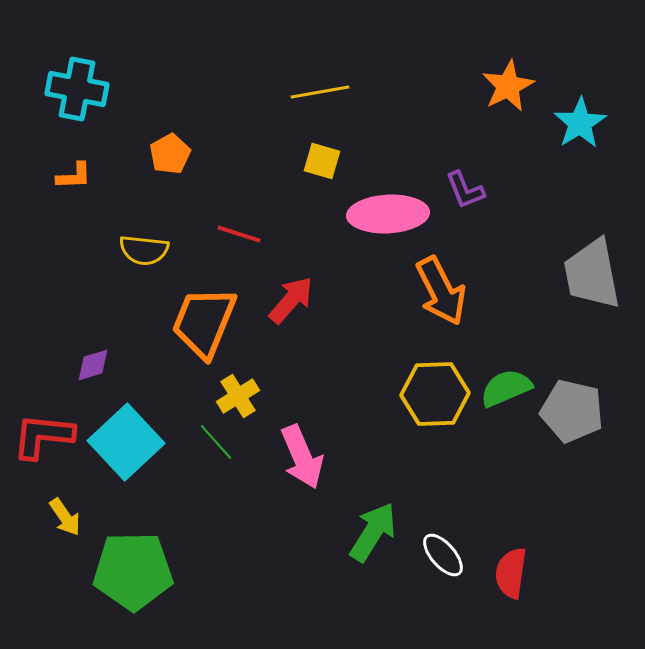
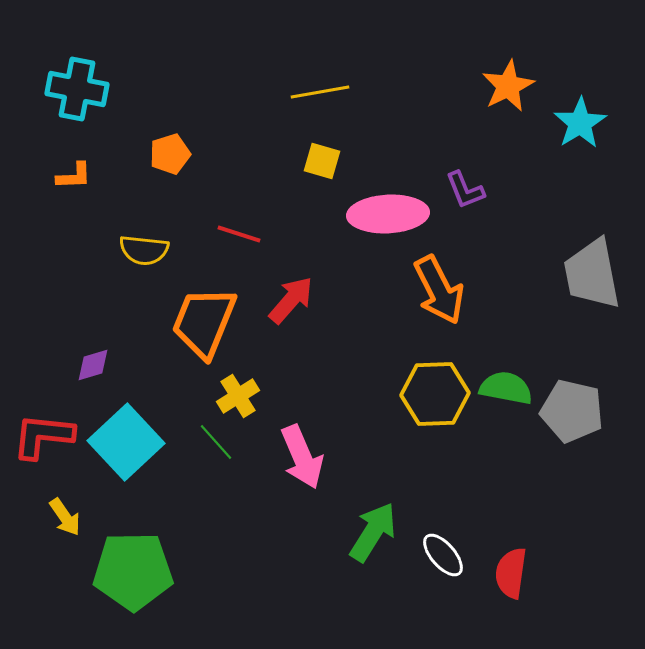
orange pentagon: rotated 12 degrees clockwise
orange arrow: moved 2 px left, 1 px up
green semicircle: rotated 34 degrees clockwise
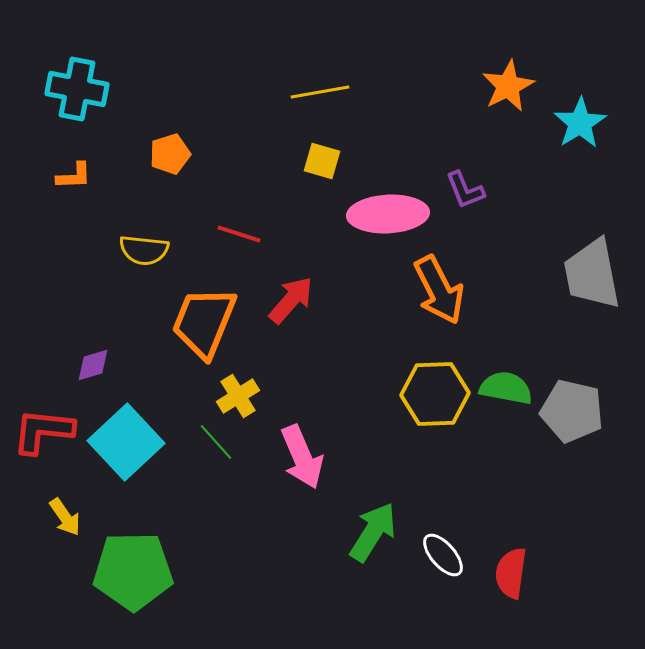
red L-shape: moved 5 px up
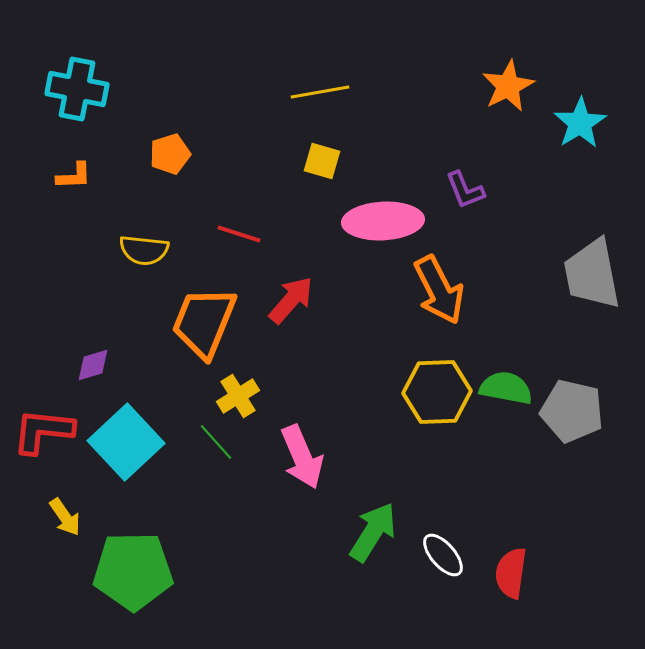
pink ellipse: moved 5 px left, 7 px down
yellow hexagon: moved 2 px right, 2 px up
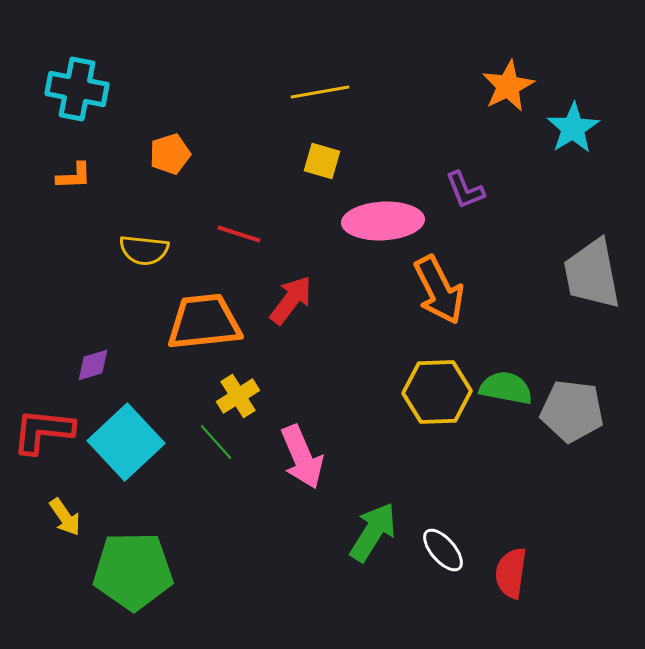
cyan star: moved 7 px left, 5 px down
red arrow: rotated 4 degrees counterclockwise
orange trapezoid: rotated 62 degrees clockwise
gray pentagon: rotated 6 degrees counterclockwise
white ellipse: moved 5 px up
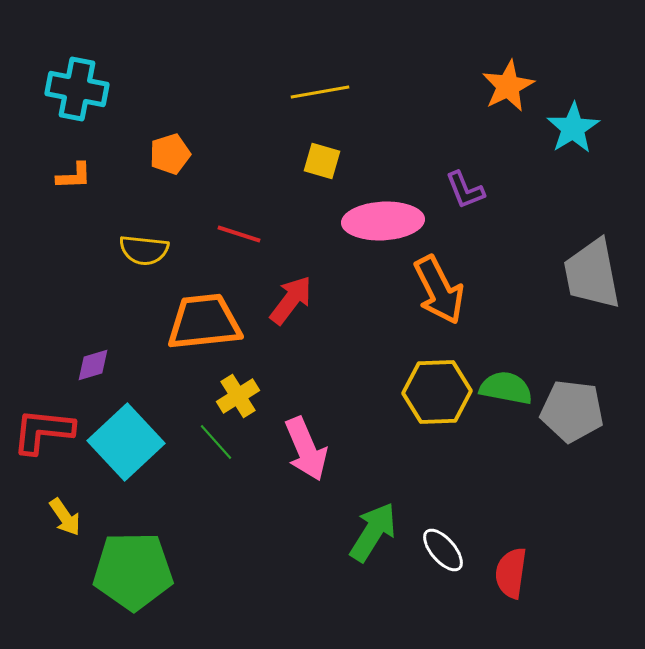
pink arrow: moved 4 px right, 8 px up
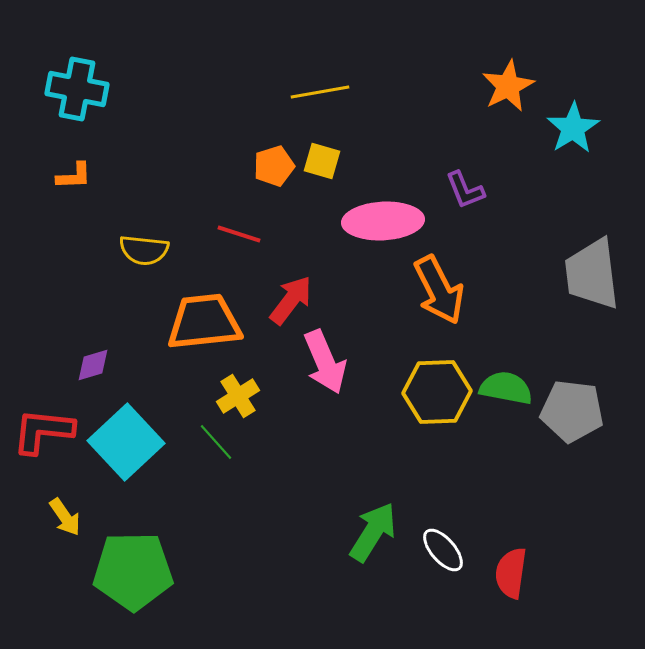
orange pentagon: moved 104 px right, 12 px down
gray trapezoid: rotated 4 degrees clockwise
pink arrow: moved 19 px right, 87 px up
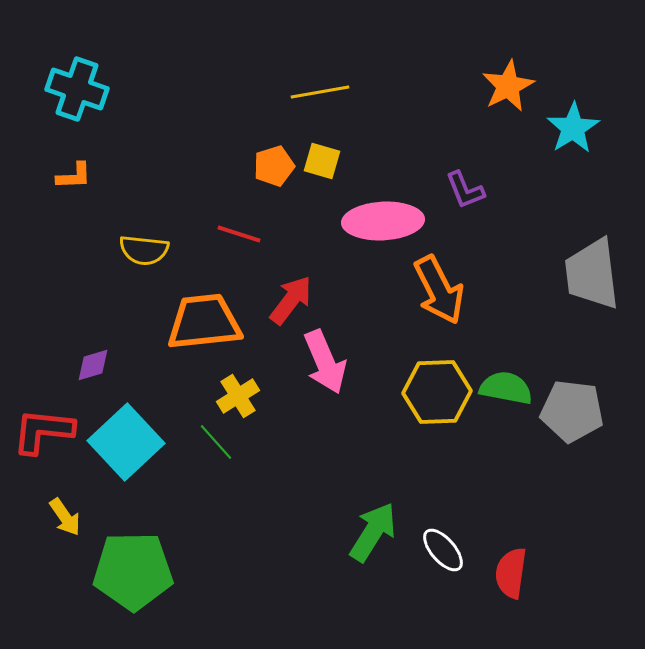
cyan cross: rotated 8 degrees clockwise
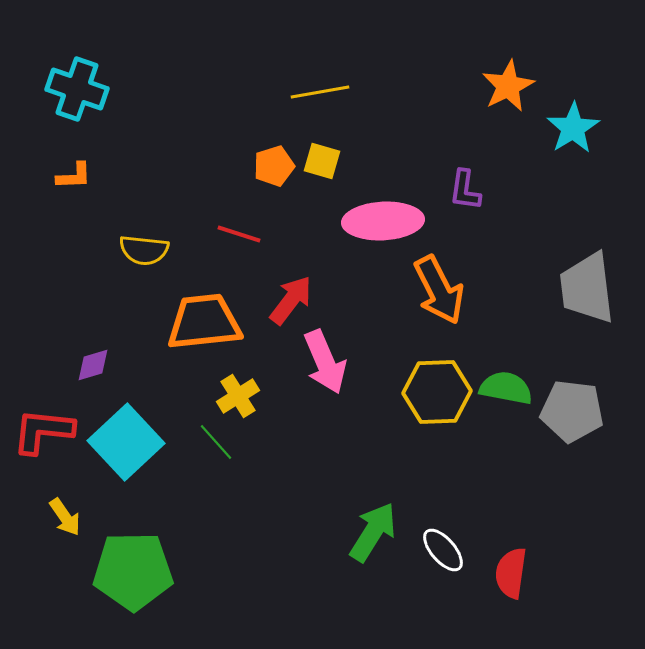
purple L-shape: rotated 30 degrees clockwise
gray trapezoid: moved 5 px left, 14 px down
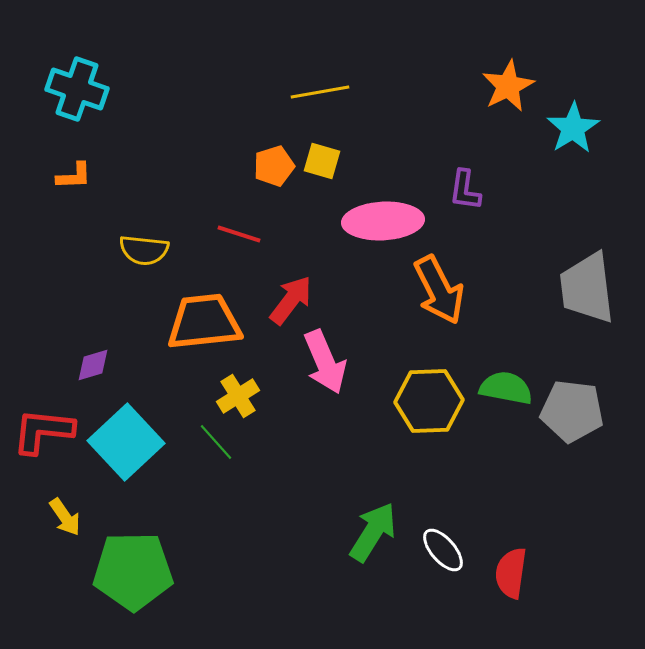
yellow hexagon: moved 8 px left, 9 px down
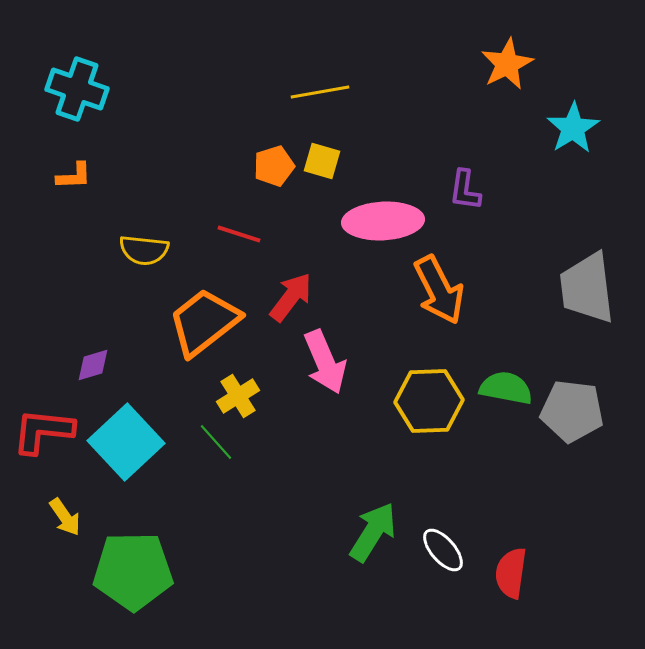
orange star: moved 1 px left, 22 px up
red arrow: moved 3 px up
orange trapezoid: rotated 32 degrees counterclockwise
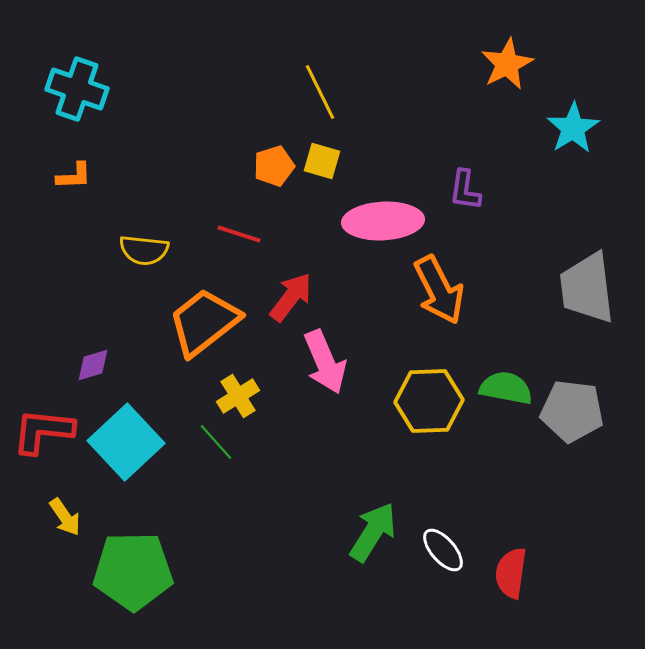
yellow line: rotated 74 degrees clockwise
